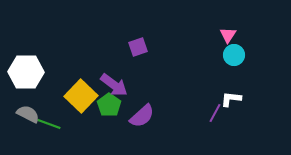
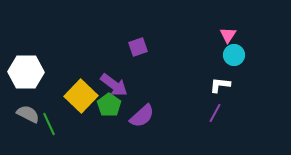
white L-shape: moved 11 px left, 14 px up
green line: rotated 45 degrees clockwise
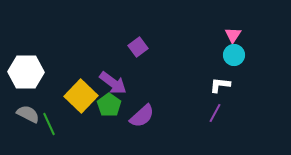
pink triangle: moved 5 px right
purple square: rotated 18 degrees counterclockwise
purple arrow: moved 1 px left, 2 px up
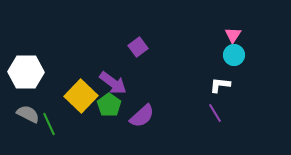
purple line: rotated 60 degrees counterclockwise
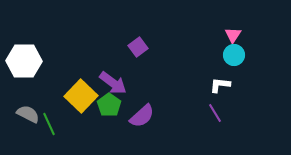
white hexagon: moved 2 px left, 11 px up
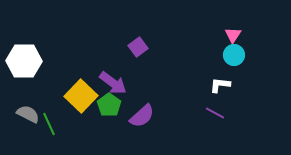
purple line: rotated 30 degrees counterclockwise
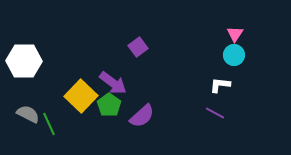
pink triangle: moved 2 px right, 1 px up
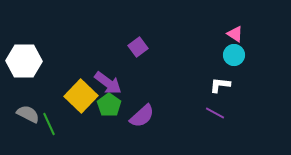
pink triangle: rotated 30 degrees counterclockwise
purple arrow: moved 5 px left
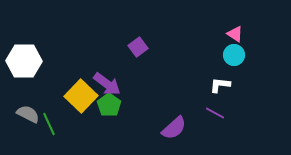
purple arrow: moved 1 px left, 1 px down
purple semicircle: moved 32 px right, 12 px down
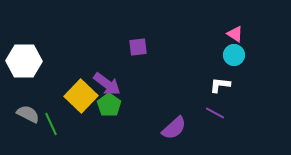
purple square: rotated 30 degrees clockwise
green line: moved 2 px right
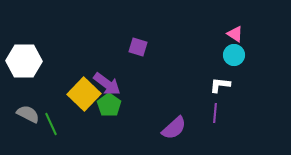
purple square: rotated 24 degrees clockwise
yellow square: moved 3 px right, 2 px up
purple line: rotated 66 degrees clockwise
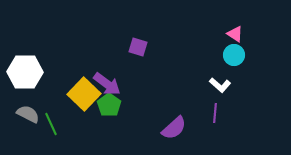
white hexagon: moved 1 px right, 11 px down
white L-shape: rotated 145 degrees counterclockwise
